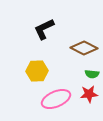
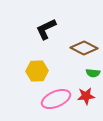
black L-shape: moved 2 px right
green semicircle: moved 1 px right, 1 px up
red star: moved 3 px left, 2 px down
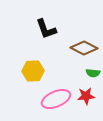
black L-shape: rotated 85 degrees counterclockwise
yellow hexagon: moved 4 px left
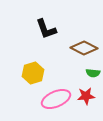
yellow hexagon: moved 2 px down; rotated 15 degrees counterclockwise
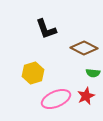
red star: rotated 18 degrees counterclockwise
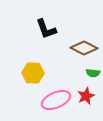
yellow hexagon: rotated 20 degrees clockwise
pink ellipse: moved 1 px down
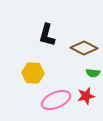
black L-shape: moved 1 px right, 6 px down; rotated 35 degrees clockwise
red star: rotated 12 degrees clockwise
